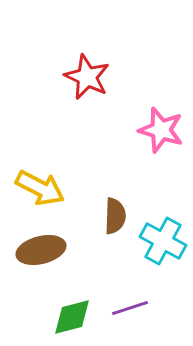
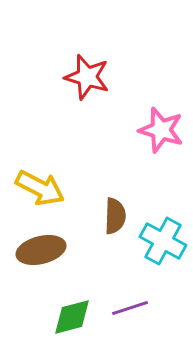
red star: rotated 9 degrees counterclockwise
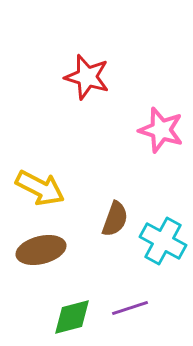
brown semicircle: moved 3 px down; rotated 18 degrees clockwise
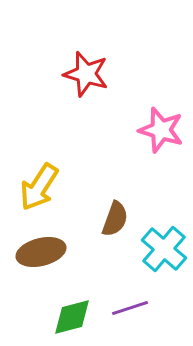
red star: moved 1 px left, 3 px up
yellow arrow: moved 1 px left, 1 px up; rotated 96 degrees clockwise
cyan cross: moved 1 px right, 8 px down; rotated 12 degrees clockwise
brown ellipse: moved 2 px down
